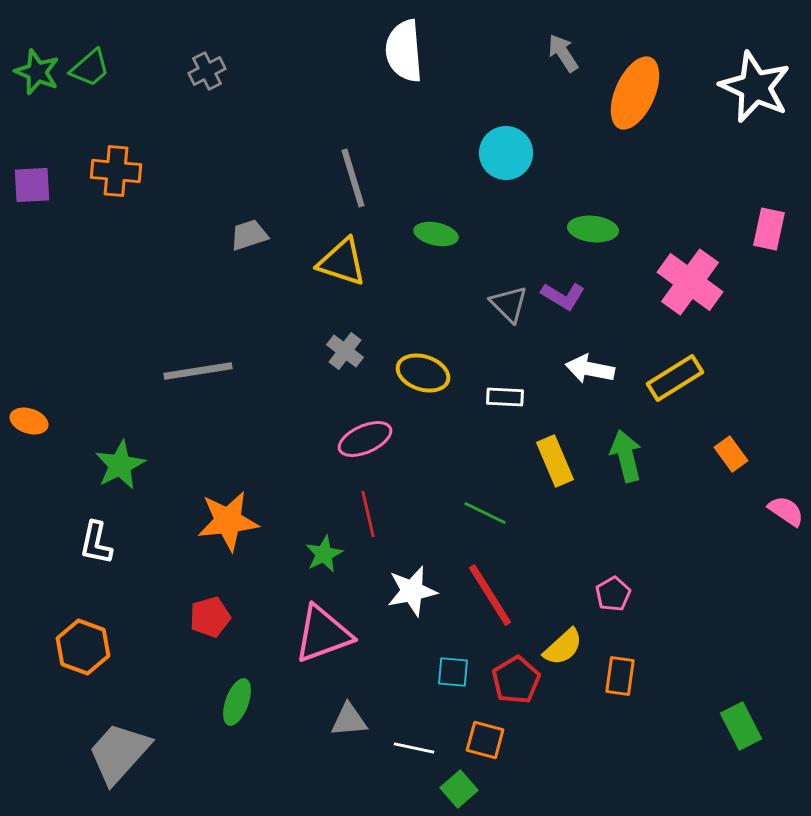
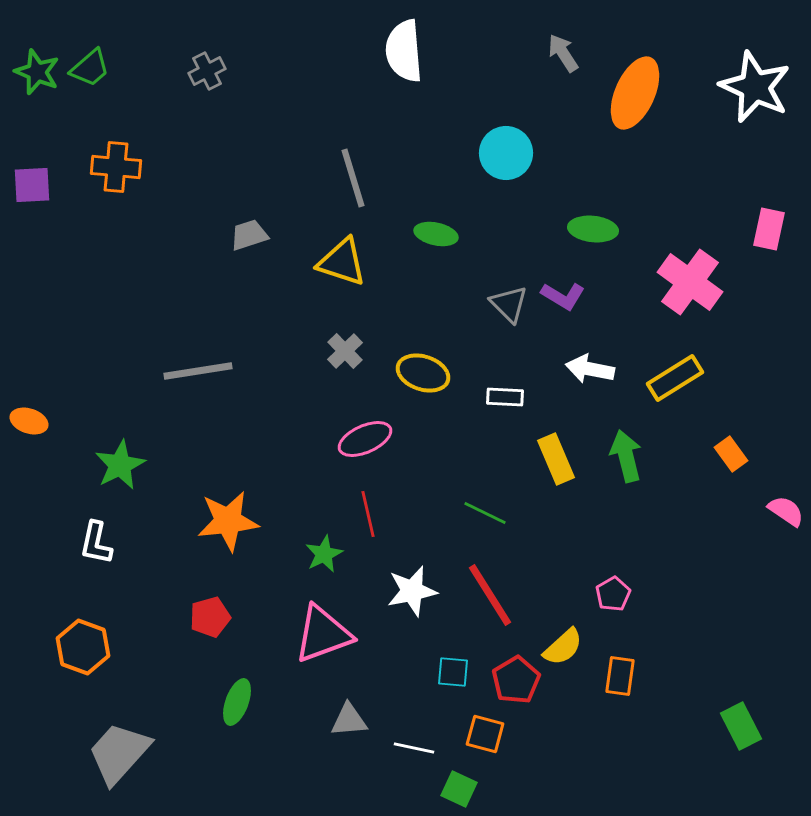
orange cross at (116, 171): moved 4 px up
gray cross at (345, 351): rotated 9 degrees clockwise
yellow rectangle at (555, 461): moved 1 px right, 2 px up
orange square at (485, 740): moved 6 px up
green square at (459, 789): rotated 24 degrees counterclockwise
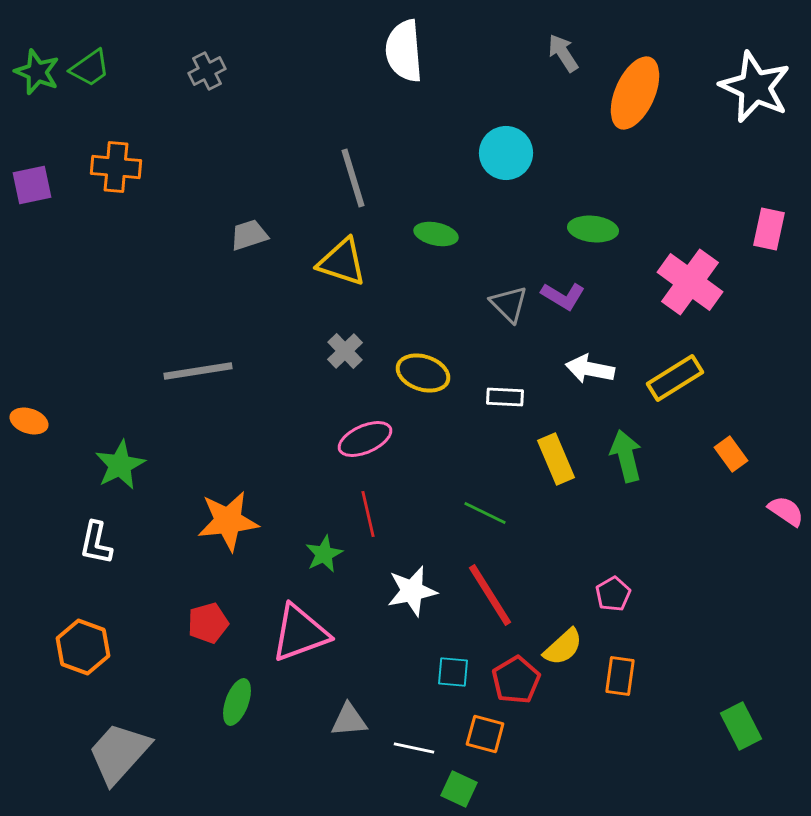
green trapezoid at (90, 68): rotated 6 degrees clockwise
purple square at (32, 185): rotated 9 degrees counterclockwise
red pentagon at (210, 617): moved 2 px left, 6 px down
pink triangle at (323, 634): moved 23 px left, 1 px up
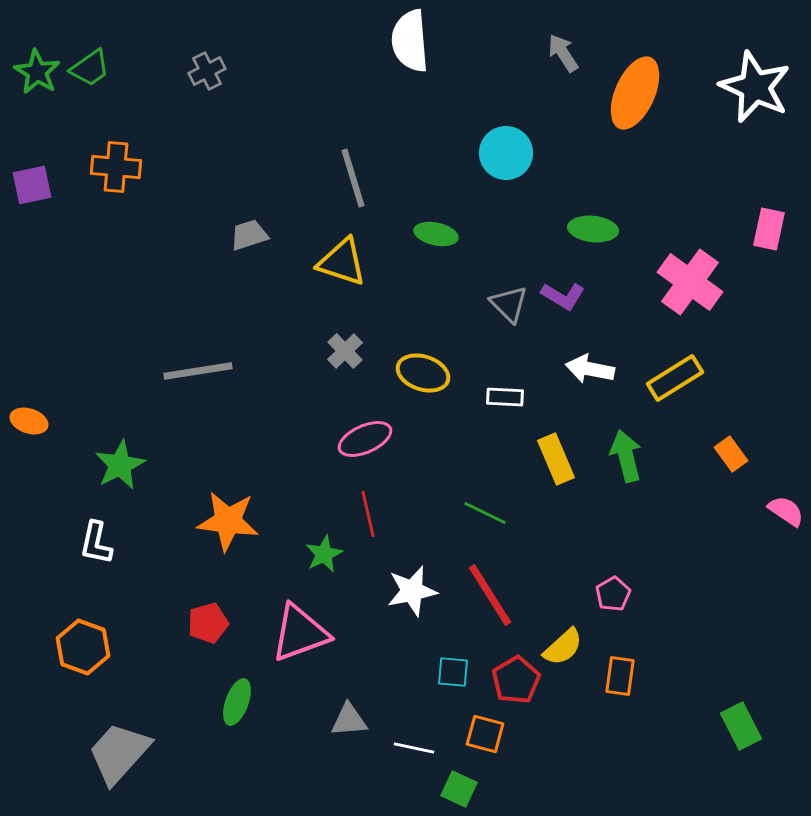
white semicircle at (404, 51): moved 6 px right, 10 px up
green star at (37, 72): rotated 9 degrees clockwise
orange star at (228, 521): rotated 14 degrees clockwise
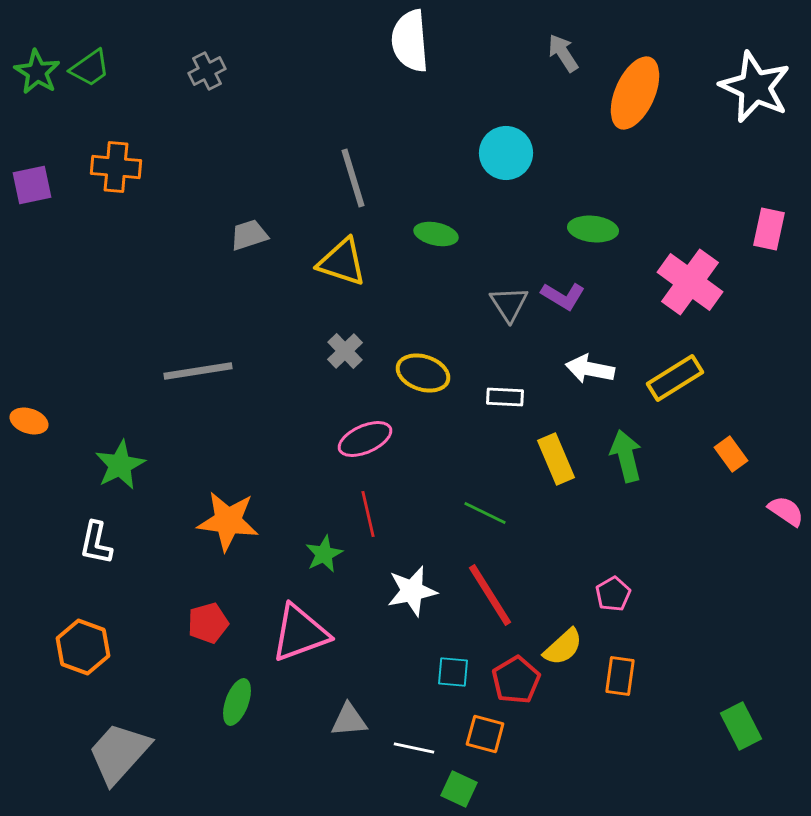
gray triangle at (509, 304): rotated 12 degrees clockwise
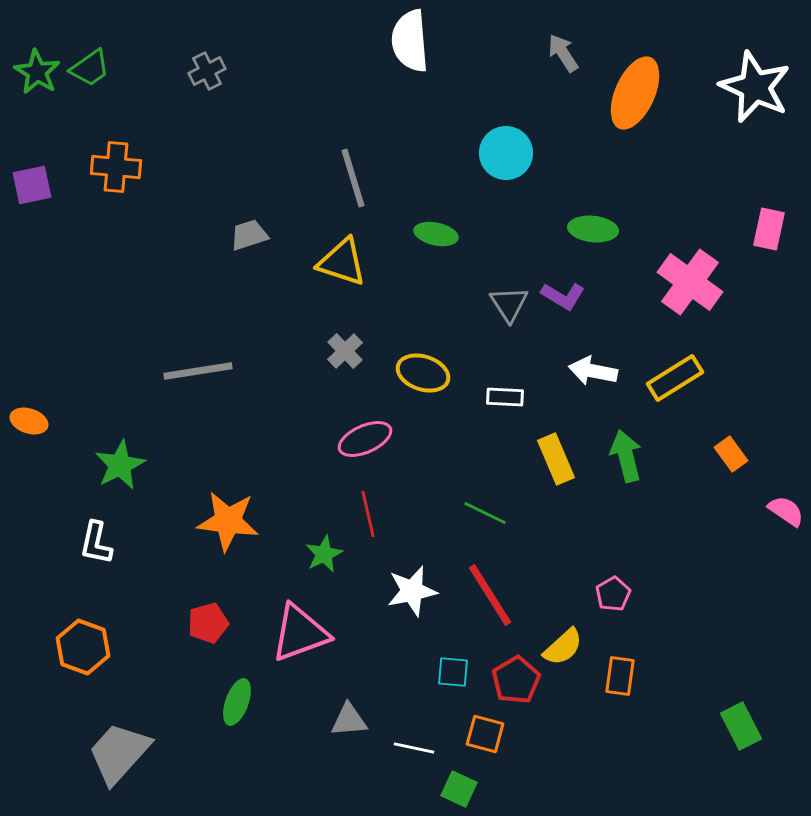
white arrow at (590, 369): moved 3 px right, 2 px down
